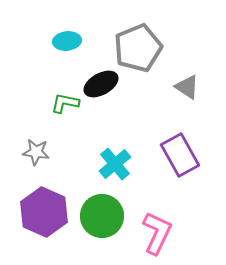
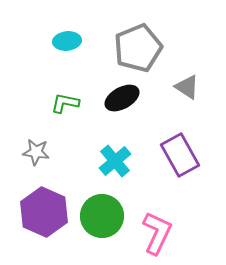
black ellipse: moved 21 px right, 14 px down
cyan cross: moved 3 px up
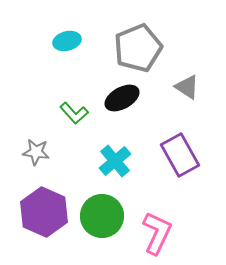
cyan ellipse: rotated 8 degrees counterclockwise
green L-shape: moved 9 px right, 10 px down; rotated 144 degrees counterclockwise
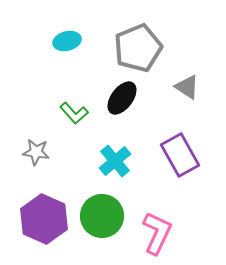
black ellipse: rotated 24 degrees counterclockwise
purple hexagon: moved 7 px down
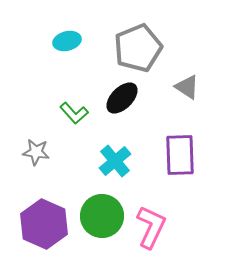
black ellipse: rotated 8 degrees clockwise
purple rectangle: rotated 27 degrees clockwise
purple hexagon: moved 5 px down
pink L-shape: moved 6 px left, 6 px up
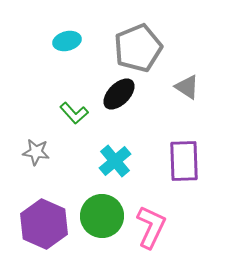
black ellipse: moved 3 px left, 4 px up
purple rectangle: moved 4 px right, 6 px down
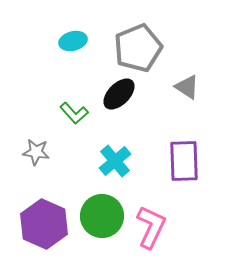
cyan ellipse: moved 6 px right
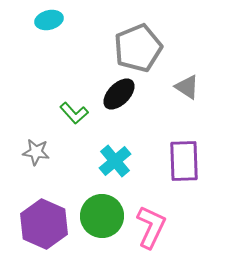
cyan ellipse: moved 24 px left, 21 px up
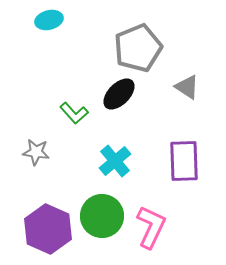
purple hexagon: moved 4 px right, 5 px down
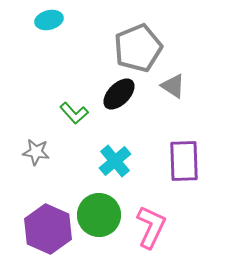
gray triangle: moved 14 px left, 1 px up
green circle: moved 3 px left, 1 px up
